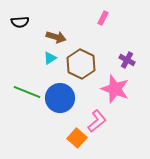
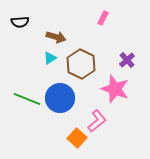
purple cross: rotated 21 degrees clockwise
green line: moved 7 px down
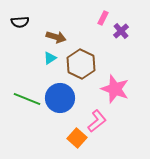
purple cross: moved 6 px left, 29 px up
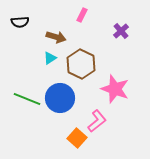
pink rectangle: moved 21 px left, 3 px up
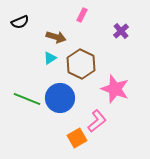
black semicircle: rotated 18 degrees counterclockwise
orange square: rotated 18 degrees clockwise
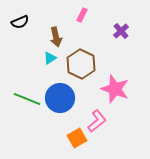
brown arrow: rotated 60 degrees clockwise
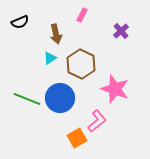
brown arrow: moved 3 px up
